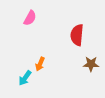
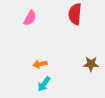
red semicircle: moved 2 px left, 21 px up
orange arrow: rotated 56 degrees clockwise
cyan arrow: moved 19 px right, 6 px down
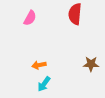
orange arrow: moved 1 px left, 1 px down
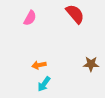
red semicircle: rotated 135 degrees clockwise
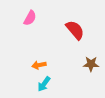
red semicircle: moved 16 px down
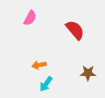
brown star: moved 3 px left, 9 px down
cyan arrow: moved 2 px right
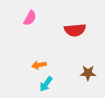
red semicircle: rotated 125 degrees clockwise
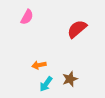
pink semicircle: moved 3 px left, 1 px up
red semicircle: moved 2 px right, 1 px up; rotated 145 degrees clockwise
brown star: moved 18 px left, 6 px down; rotated 21 degrees counterclockwise
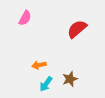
pink semicircle: moved 2 px left, 1 px down
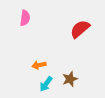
pink semicircle: rotated 21 degrees counterclockwise
red semicircle: moved 3 px right
